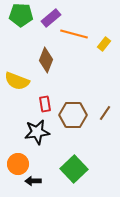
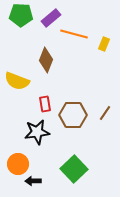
yellow rectangle: rotated 16 degrees counterclockwise
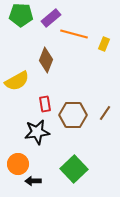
yellow semicircle: rotated 50 degrees counterclockwise
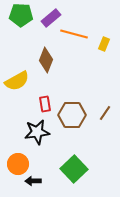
brown hexagon: moved 1 px left
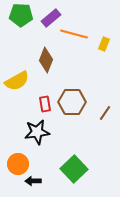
brown hexagon: moved 13 px up
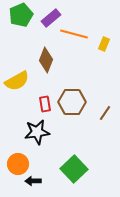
green pentagon: rotated 25 degrees counterclockwise
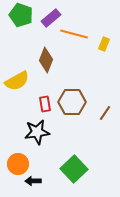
green pentagon: rotated 30 degrees counterclockwise
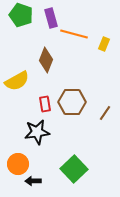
purple rectangle: rotated 66 degrees counterclockwise
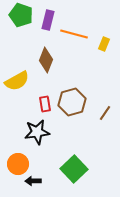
purple rectangle: moved 3 px left, 2 px down; rotated 30 degrees clockwise
brown hexagon: rotated 16 degrees counterclockwise
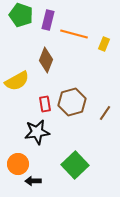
green square: moved 1 px right, 4 px up
